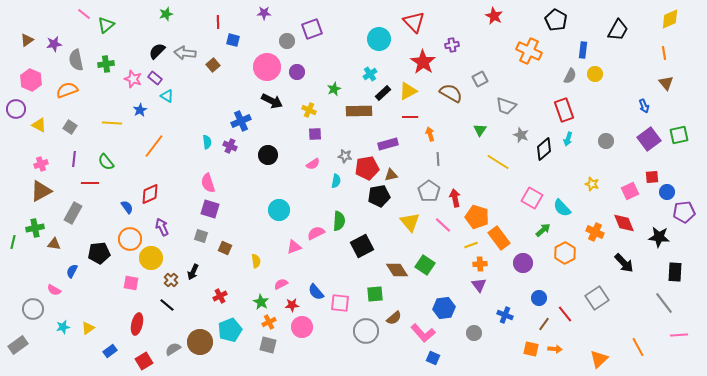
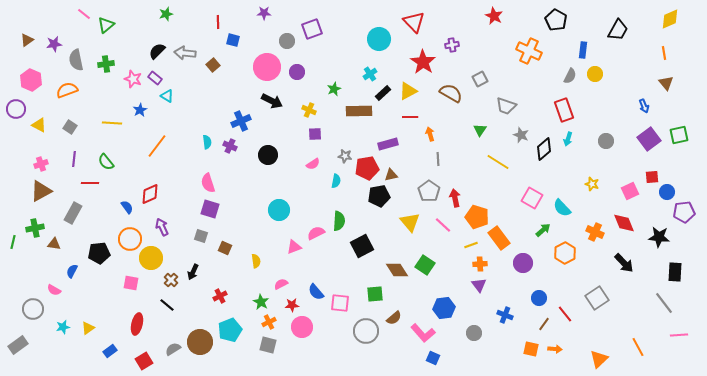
orange line at (154, 146): moved 3 px right
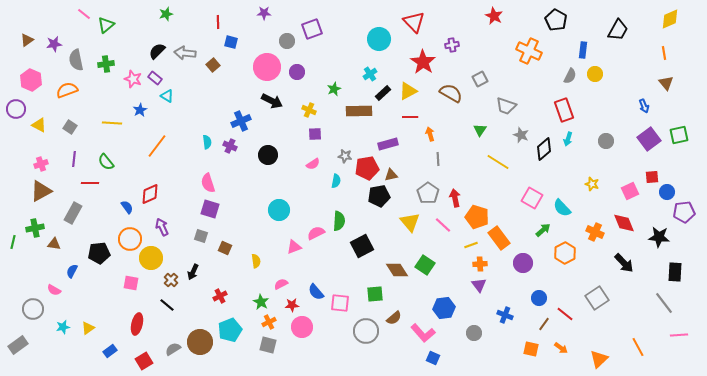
blue square at (233, 40): moved 2 px left, 2 px down
gray pentagon at (429, 191): moved 1 px left, 2 px down
red line at (565, 314): rotated 12 degrees counterclockwise
orange arrow at (555, 349): moved 6 px right, 1 px up; rotated 32 degrees clockwise
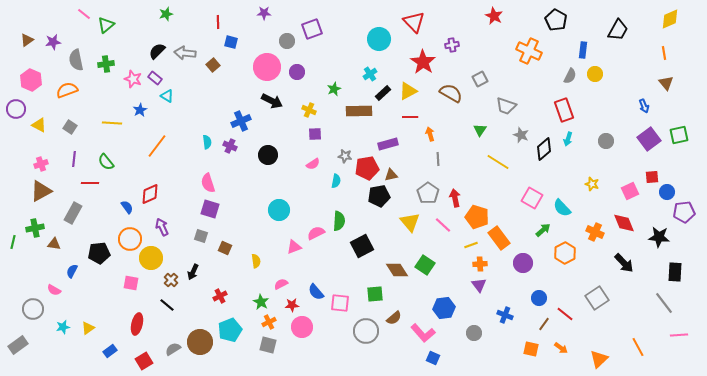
purple star at (54, 44): moved 1 px left, 2 px up
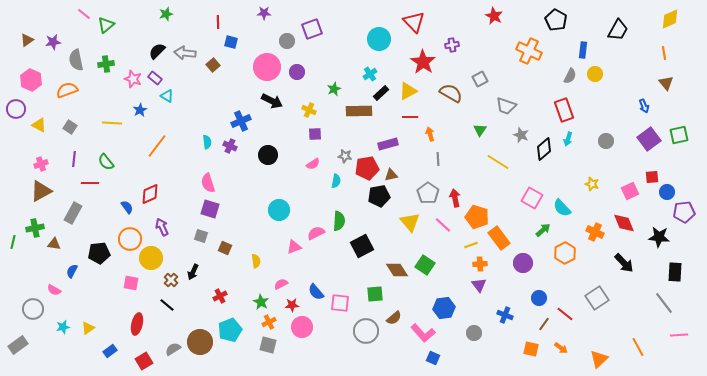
black rectangle at (383, 93): moved 2 px left
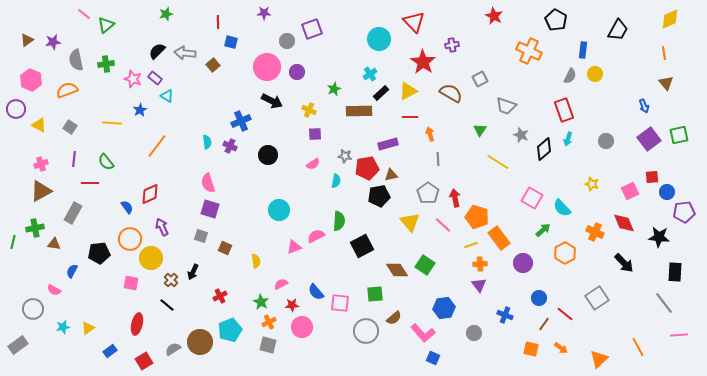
pink semicircle at (316, 233): moved 3 px down
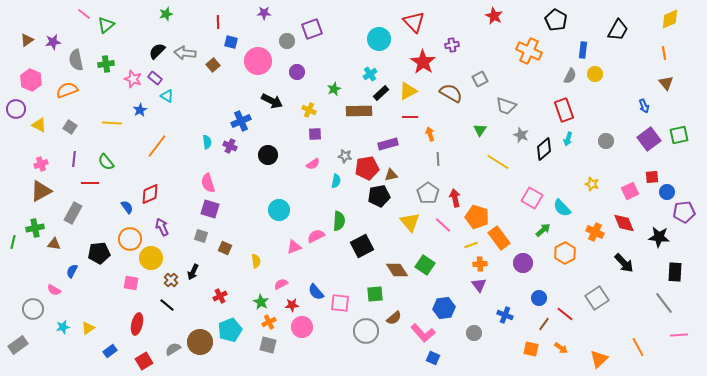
pink circle at (267, 67): moved 9 px left, 6 px up
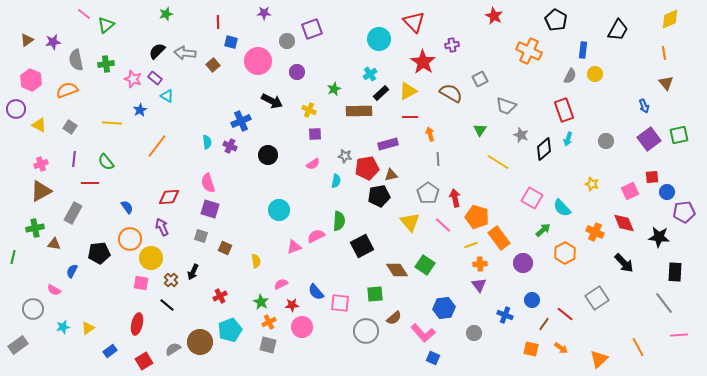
red diamond at (150, 194): moved 19 px right, 3 px down; rotated 20 degrees clockwise
green line at (13, 242): moved 15 px down
pink square at (131, 283): moved 10 px right
blue circle at (539, 298): moved 7 px left, 2 px down
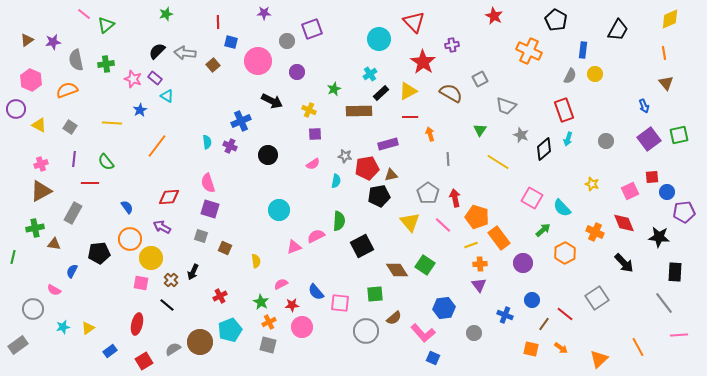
gray line at (438, 159): moved 10 px right
purple arrow at (162, 227): rotated 36 degrees counterclockwise
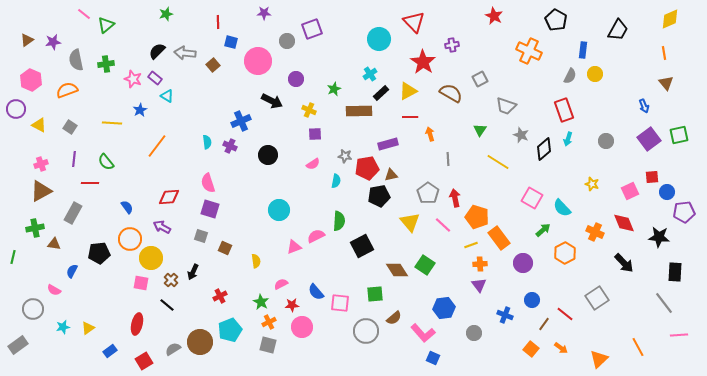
purple circle at (297, 72): moved 1 px left, 7 px down
orange square at (531, 349): rotated 28 degrees clockwise
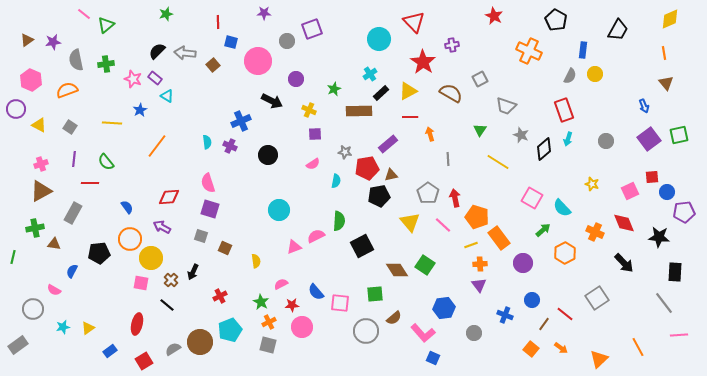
purple rectangle at (388, 144): rotated 24 degrees counterclockwise
gray star at (345, 156): moved 4 px up
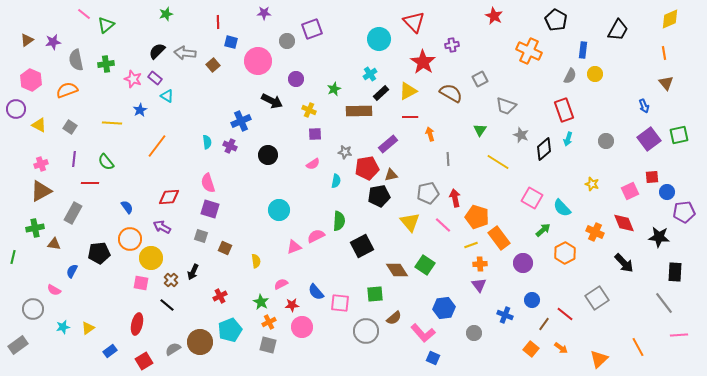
gray pentagon at (428, 193): rotated 25 degrees clockwise
